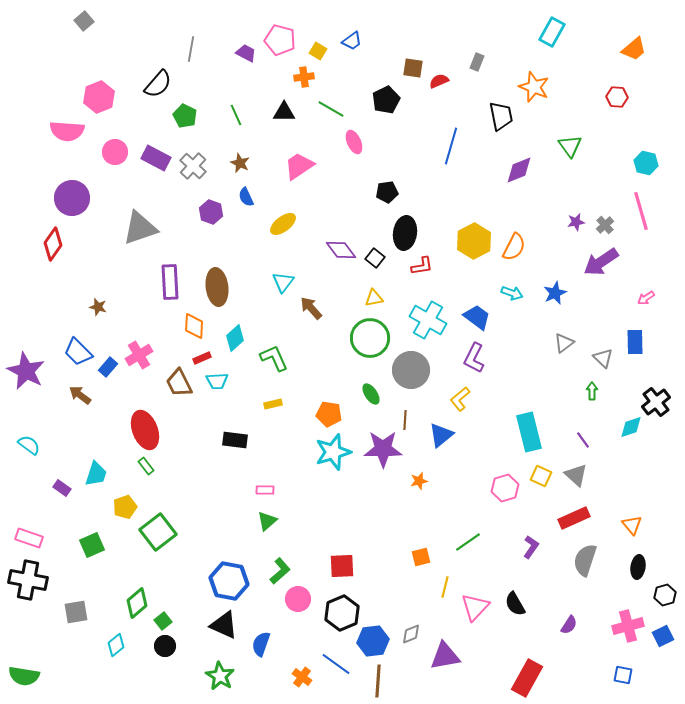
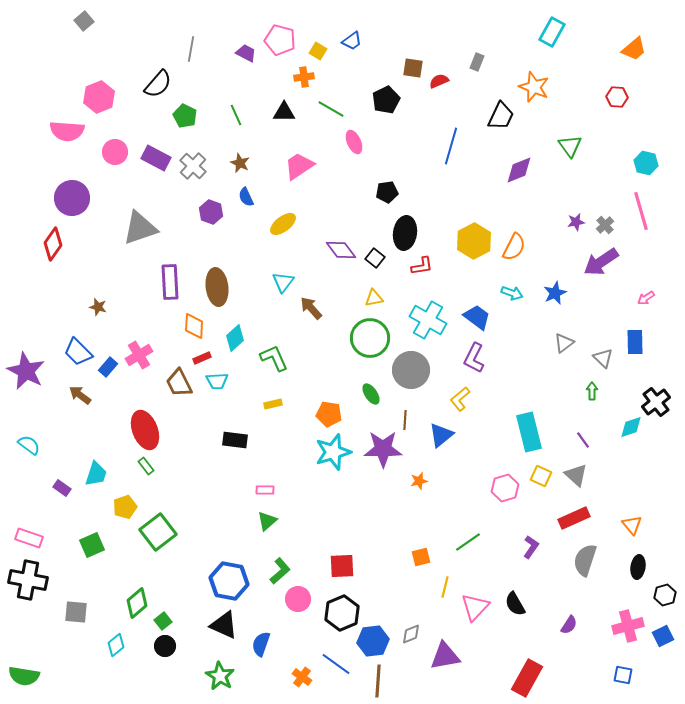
black trapezoid at (501, 116): rotated 36 degrees clockwise
gray square at (76, 612): rotated 15 degrees clockwise
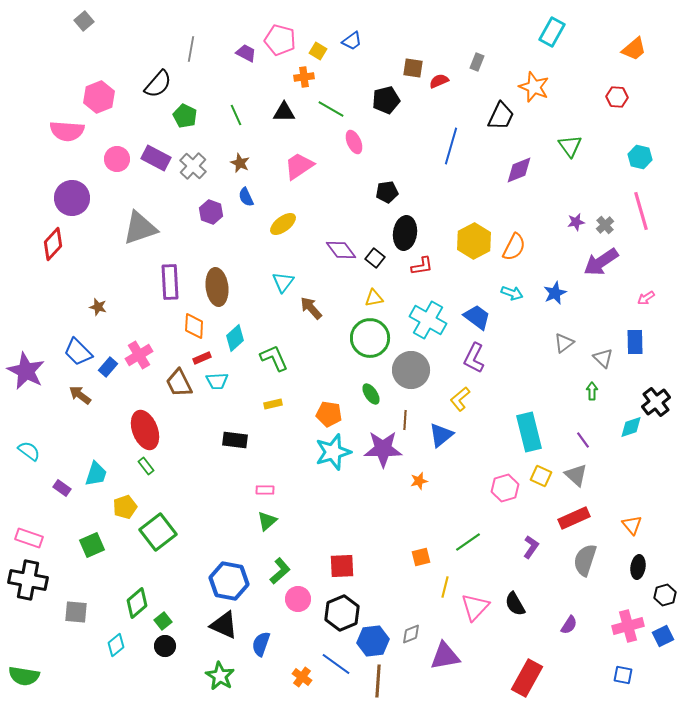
black pentagon at (386, 100): rotated 12 degrees clockwise
pink circle at (115, 152): moved 2 px right, 7 px down
cyan hexagon at (646, 163): moved 6 px left, 6 px up
red diamond at (53, 244): rotated 8 degrees clockwise
cyan semicircle at (29, 445): moved 6 px down
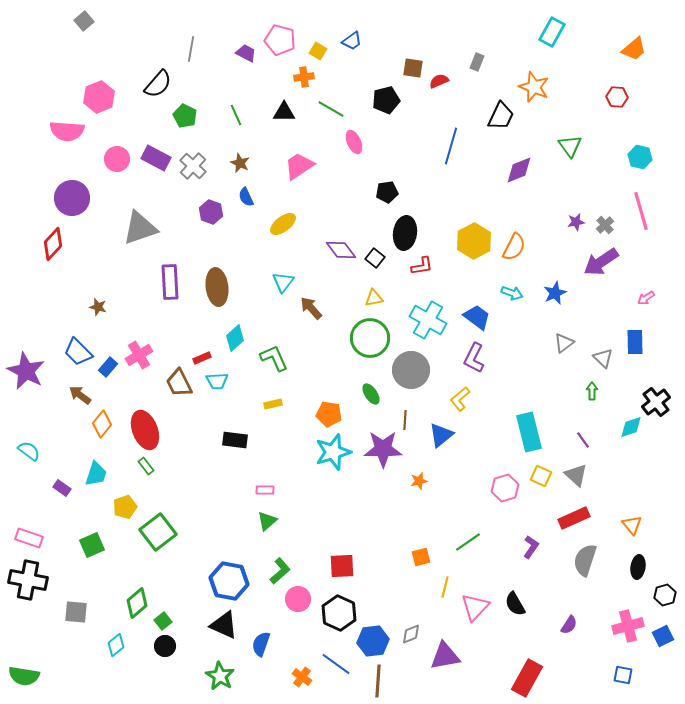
orange diamond at (194, 326): moved 92 px left, 98 px down; rotated 36 degrees clockwise
black hexagon at (342, 613): moved 3 px left; rotated 12 degrees counterclockwise
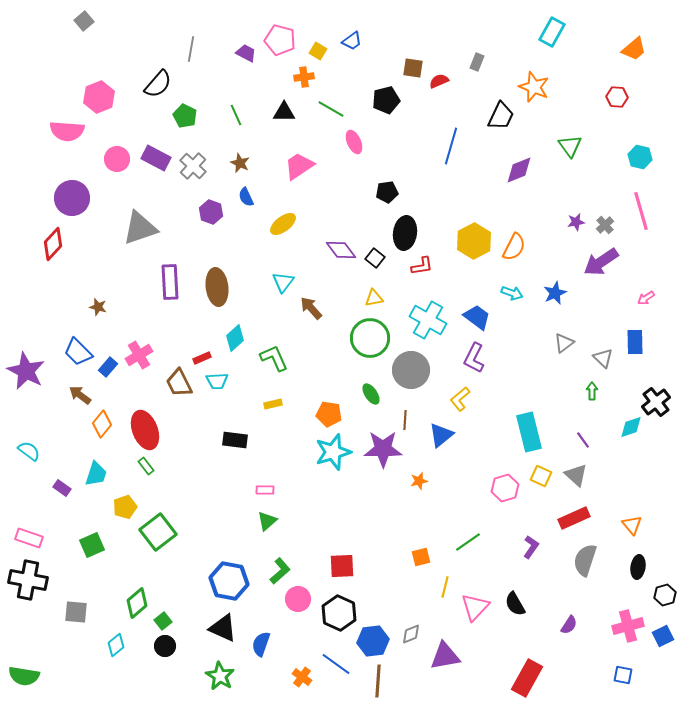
black triangle at (224, 625): moved 1 px left, 3 px down
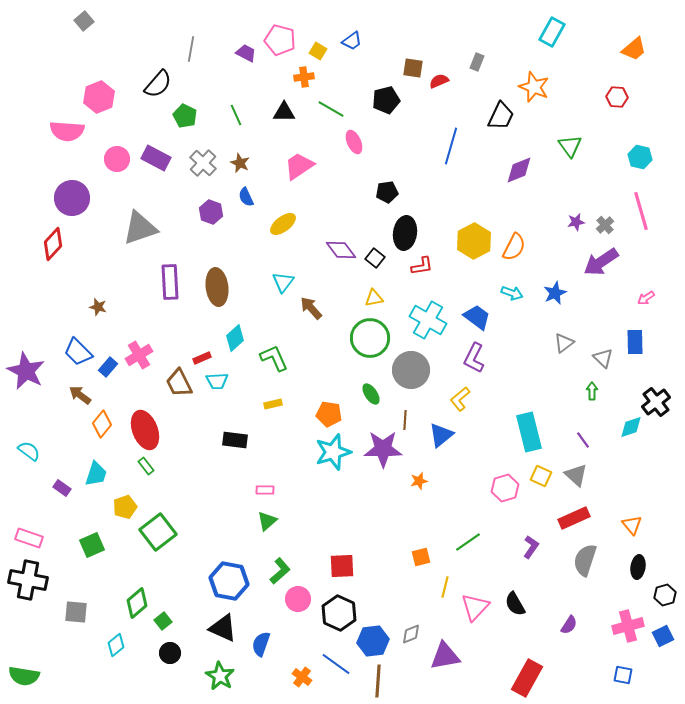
gray cross at (193, 166): moved 10 px right, 3 px up
black circle at (165, 646): moved 5 px right, 7 px down
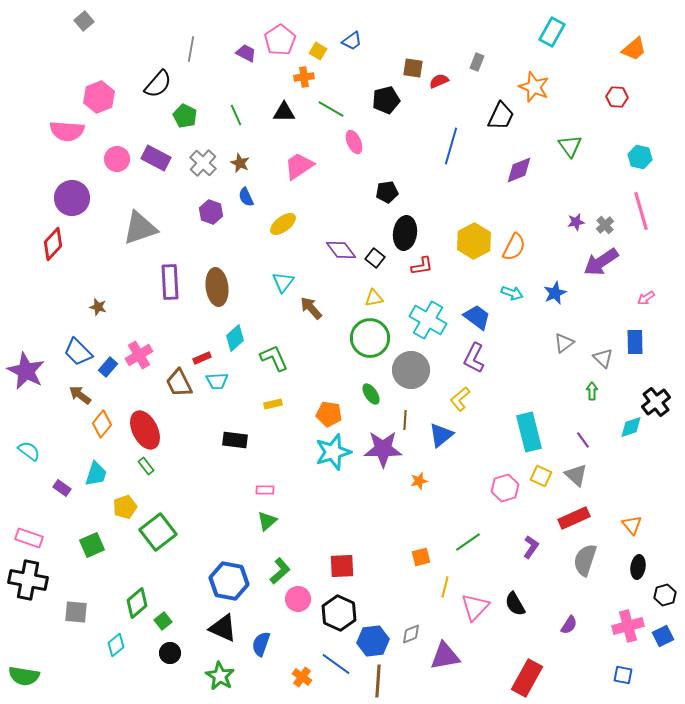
pink pentagon at (280, 40): rotated 24 degrees clockwise
red ellipse at (145, 430): rotated 6 degrees counterclockwise
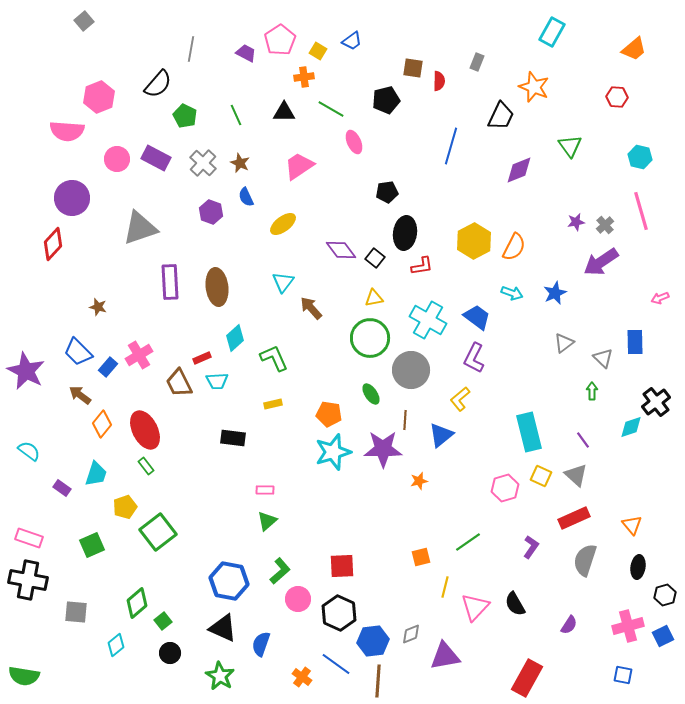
red semicircle at (439, 81): rotated 114 degrees clockwise
pink arrow at (646, 298): moved 14 px right; rotated 12 degrees clockwise
black rectangle at (235, 440): moved 2 px left, 2 px up
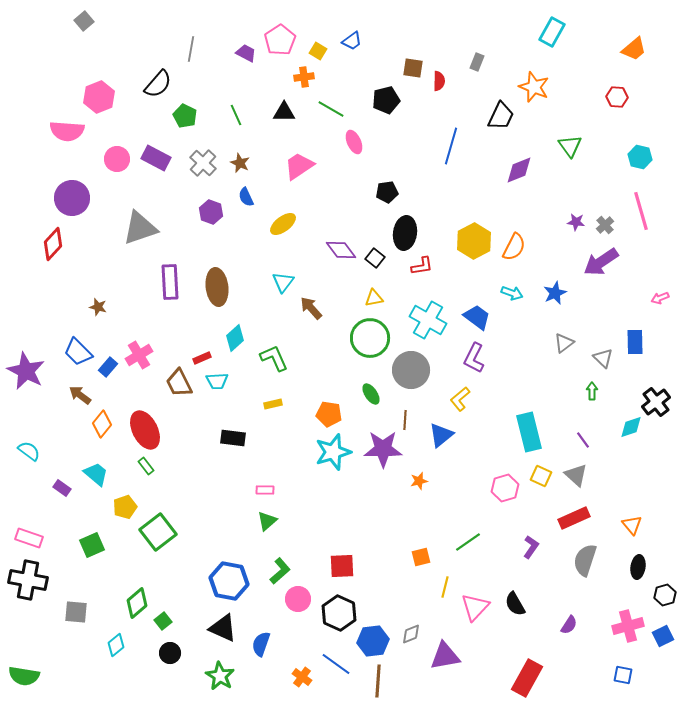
purple star at (576, 222): rotated 18 degrees clockwise
cyan trapezoid at (96, 474): rotated 68 degrees counterclockwise
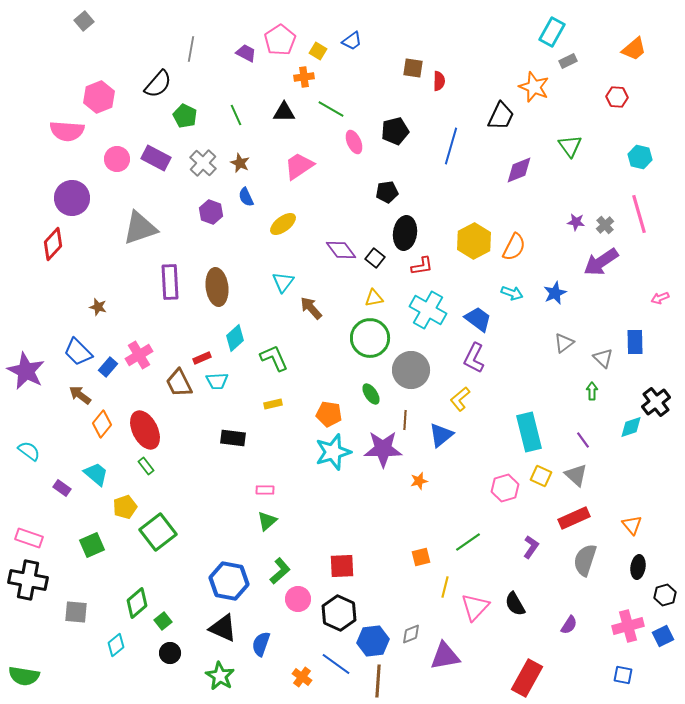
gray rectangle at (477, 62): moved 91 px right, 1 px up; rotated 42 degrees clockwise
black pentagon at (386, 100): moved 9 px right, 31 px down
pink line at (641, 211): moved 2 px left, 3 px down
blue trapezoid at (477, 317): moved 1 px right, 2 px down
cyan cross at (428, 320): moved 10 px up
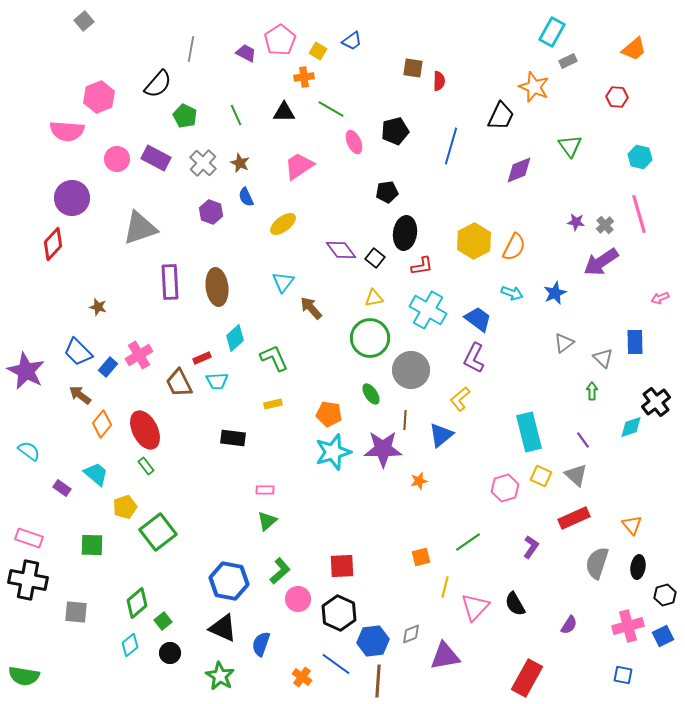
green square at (92, 545): rotated 25 degrees clockwise
gray semicircle at (585, 560): moved 12 px right, 3 px down
cyan diamond at (116, 645): moved 14 px right
